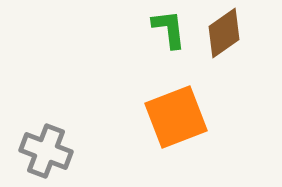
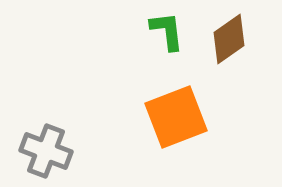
green L-shape: moved 2 px left, 2 px down
brown diamond: moved 5 px right, 6 px down
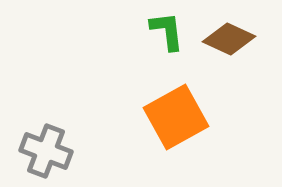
brown diamond: rotated 60 degrees clockwise
orange square: rotated 8 degrees counterclockwise
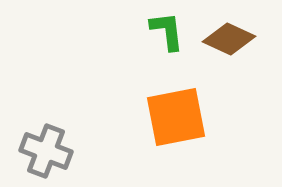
orange square: rotated 18 degrees clockwise
